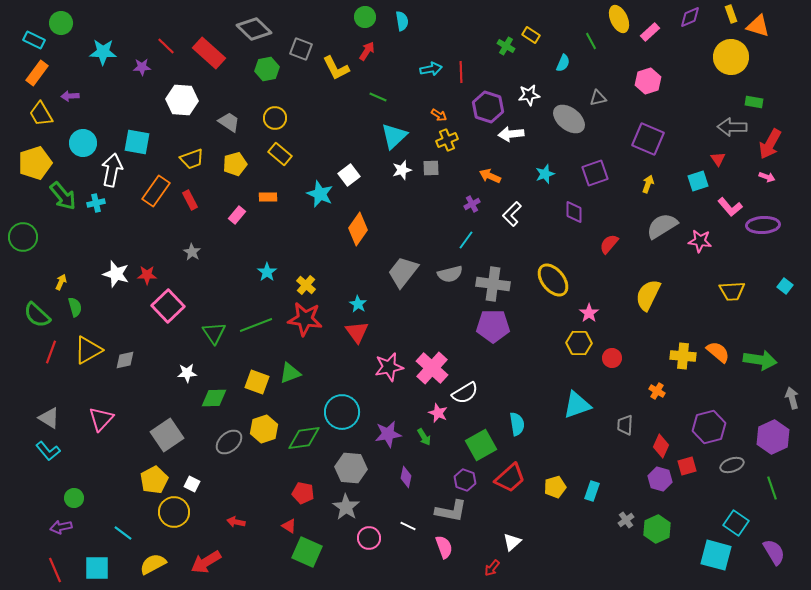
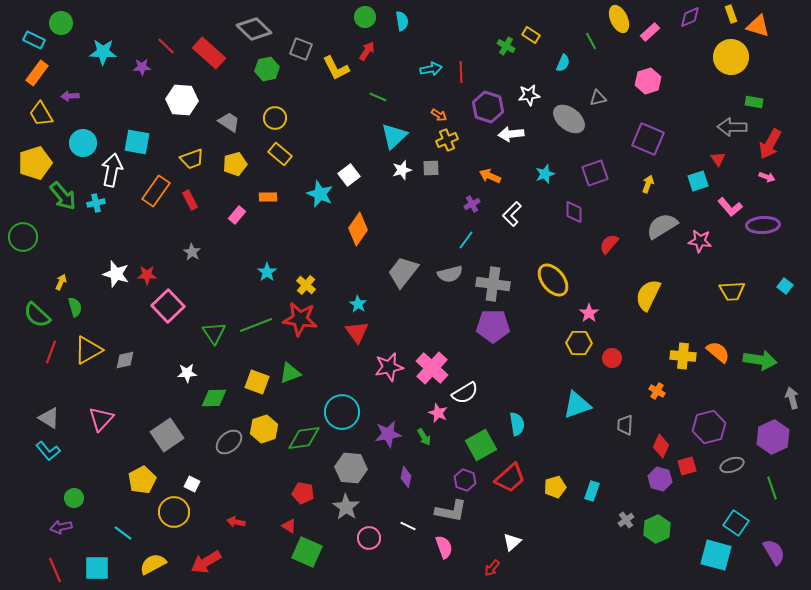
red star at (305, 319): moved 5 px left
yellow pentagon at (154, 480): moved 12 px left
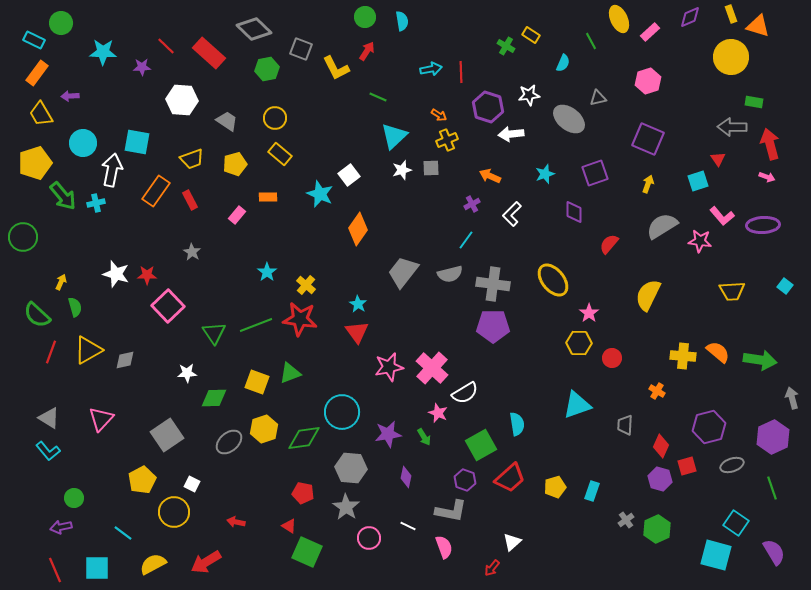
gray trapezoid at (229, 122): moved 2 px left, 1 px up
red arrow at (770, 144): rotated 136 degrees clockwise
pink L-shape at (730, 207): moved 8 px left, 9 px down
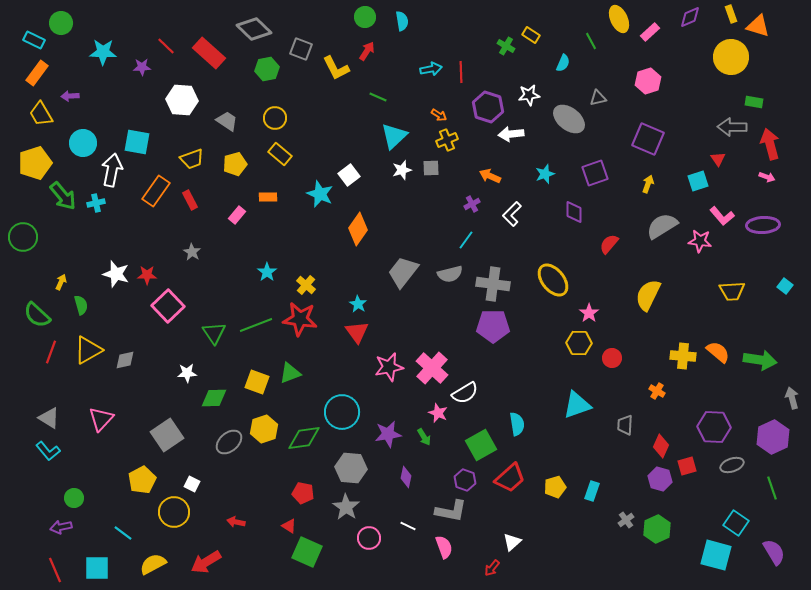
green semicircle at (75, 307): moved 6 px right, 2 px up
purple hexagon at (709, 427): moved 5 px right; rotated 16 degrees clockwise
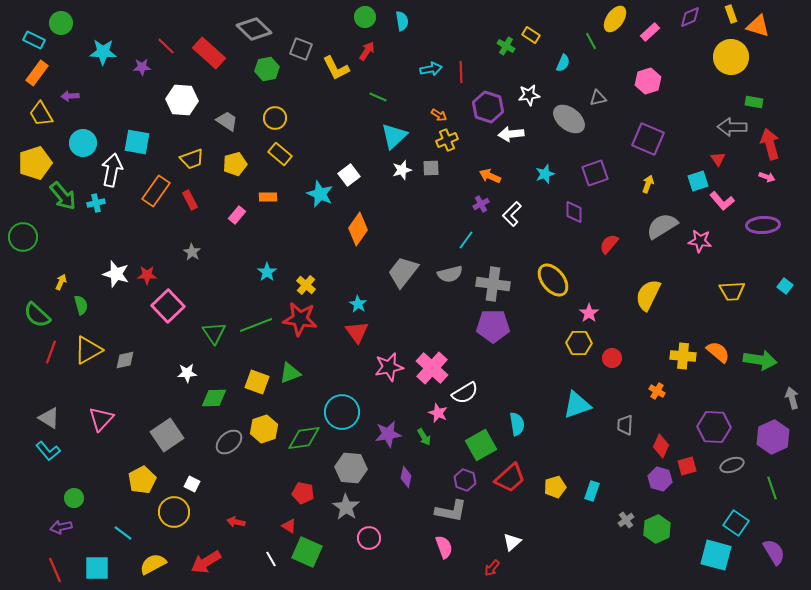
yellow ellipse at (619, 19): moved 4 px left; rotated 60 degrees clockwise
purple cross at (472, 204): moved 9 px right
pink L-shape at (722, 216): moved 15 px up
white line at (408, 526): moved 137 px left, 33 px down; rotated 35 degrees clockwise
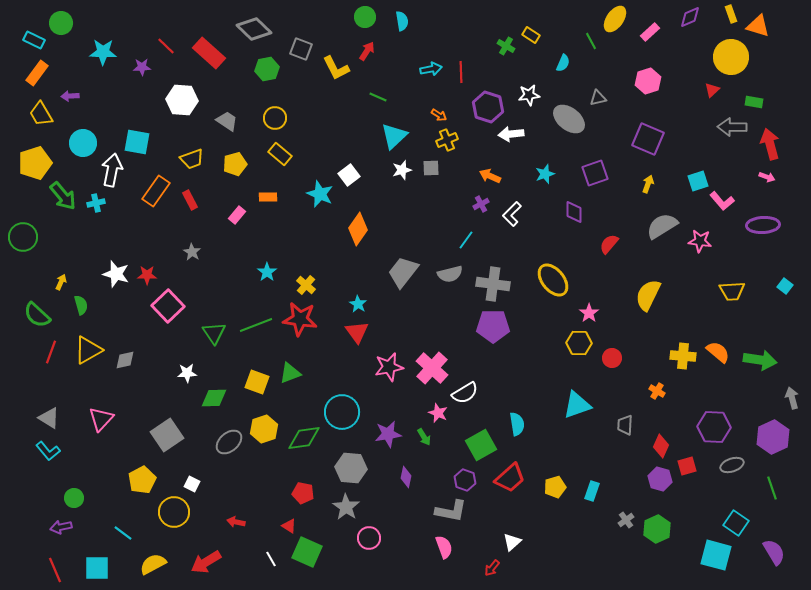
red triangle at (718, 159): moved 6 px left, 69 px up; rotated 21 degrees clockwise
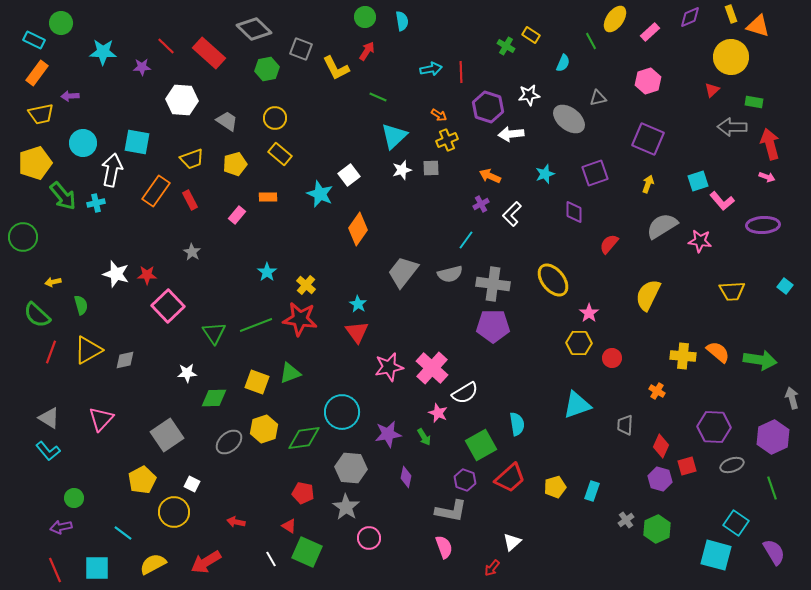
yellow trapezoid at (41, 114): rotated 72 degrees counterclockwise
yellow arrow at (61, 282): moved 8 px left; rotated 126 degrees counterclockwise
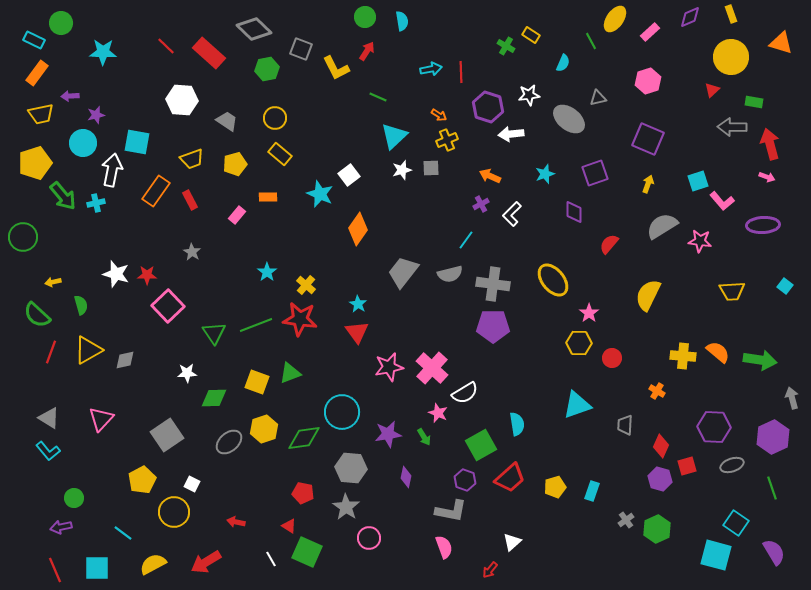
orange triangle at (758, 26): moved 23 px right, 17 px down
purple star at (142, 67): moved 46 px left, 48 px down; rotated 12 degrees counterclockwise
red arrow at (492, 568): moved 2 px left, 2 px down
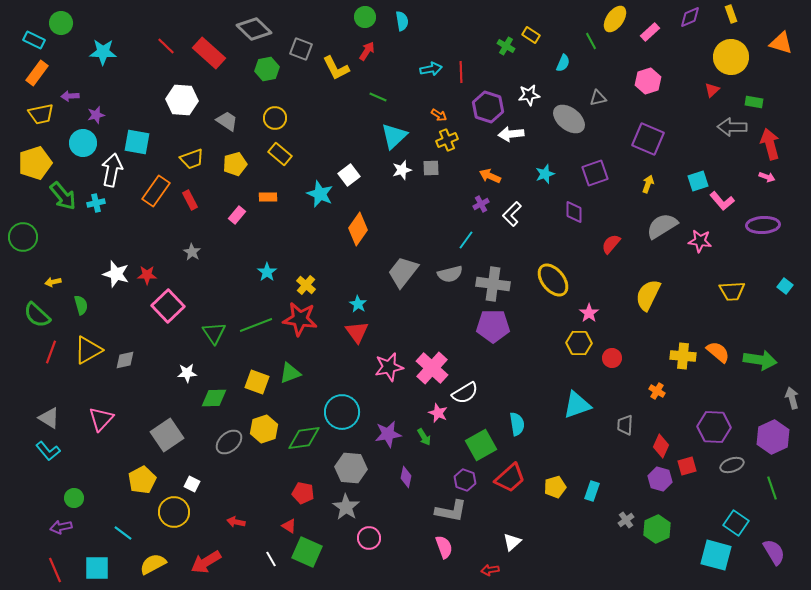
red semicircle at (609, 244): moved 2 px right
red arrow at (490, 570): rotated 42 degrees clockwise
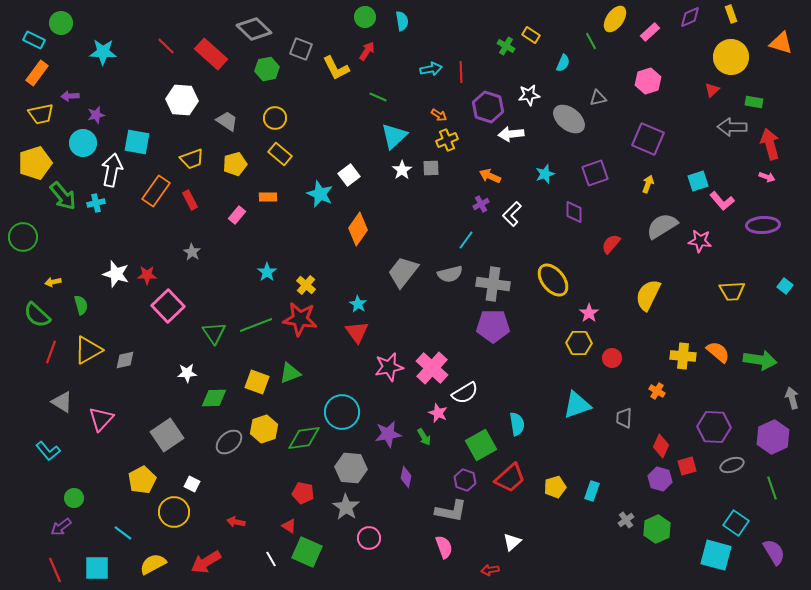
red rectangle at (209, 53): moved 2 px right, 1 px down
white star at (402, 170): rotated 18 degrees counterclockwise
gray triangle at (49, 418): moved 13 px right, 16 px up
gray trapezoid at (625, 425): moved 1 px left, 7 px up
purple arrow at (61, 527): rotated 25 degrees counterclockwise
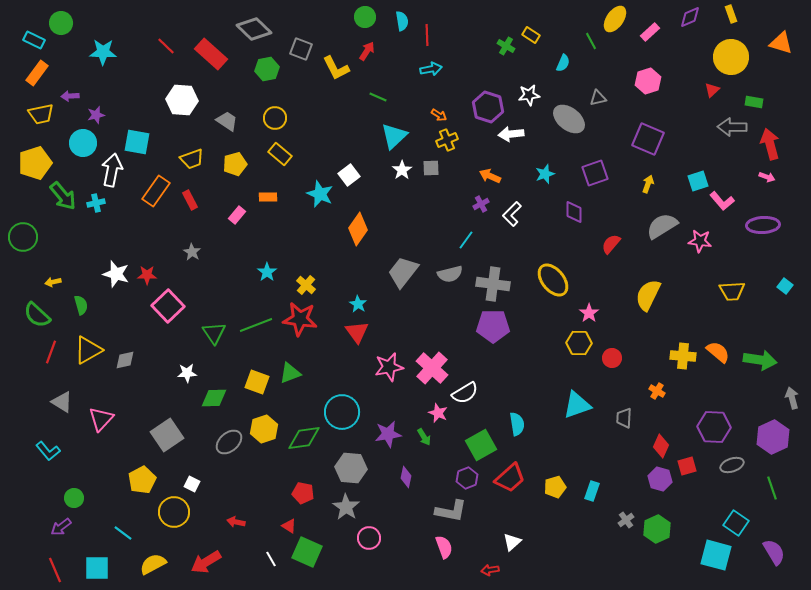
red line at (461, 72): moved 34 px left, 37 px up
purple hexagon at (465, 480): moved 2 px right, 2 px up; rotated 20 degrees clockwise
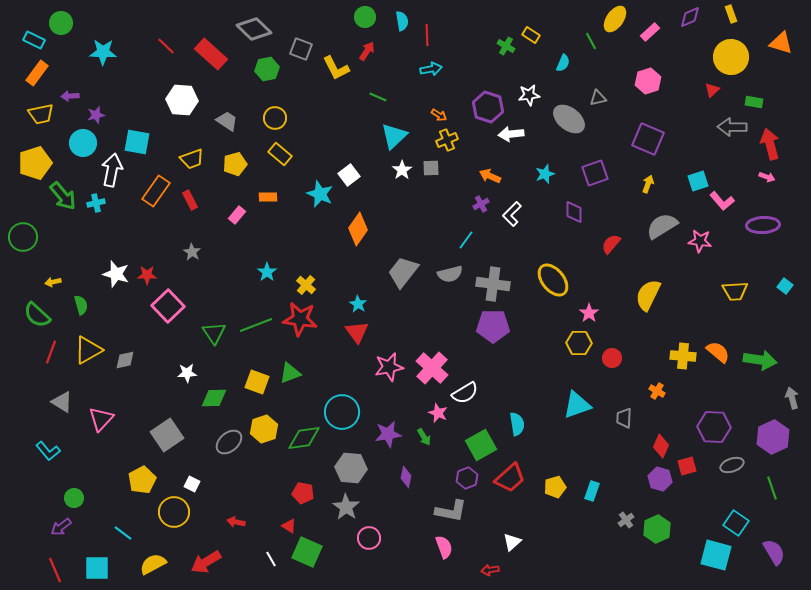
yellow trapezoid at (732, 291): moved 3 px right
